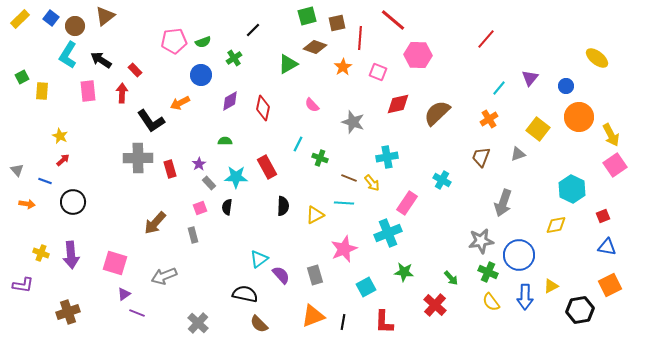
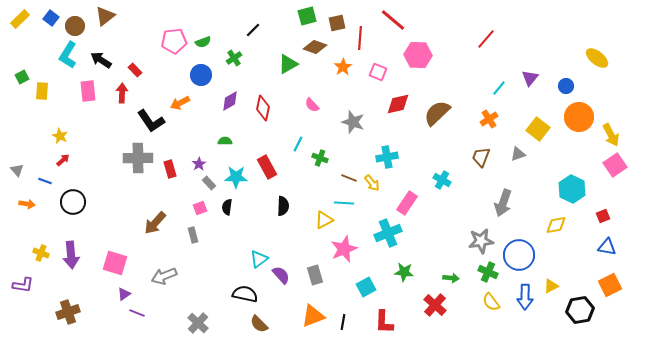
yellow triangle at (315, 215): moved 9 px right, 5 px down
green arrow at (451, 278): rotated 42 degrees counterclockwise
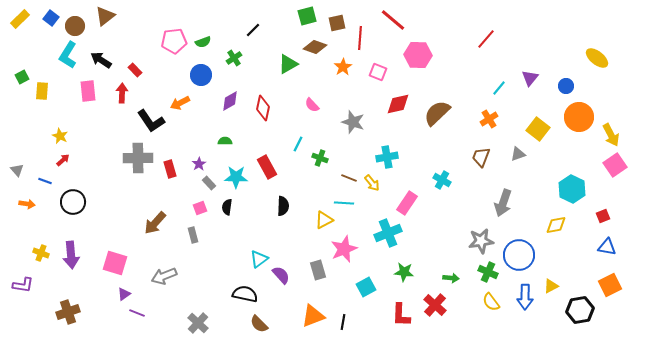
gray rectangle at (315, 275): moved 3 px right, 5 px up
red L-shape at (384, 322): moved 17 px right, 7 px up
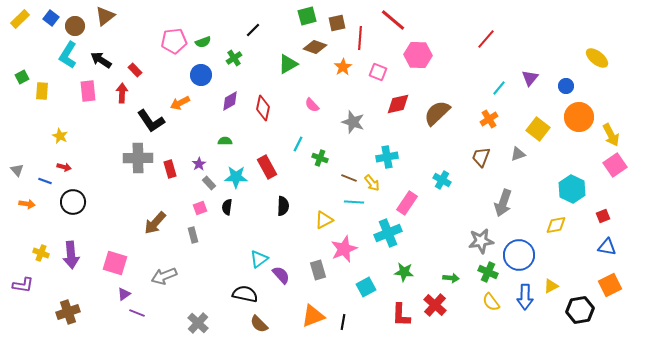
red arrow at (63, 160): moved 1 px right, 7 px down; rotated 56 degrees clockwise
cyan line at (344, 203): moved 10 px right, 1 px up
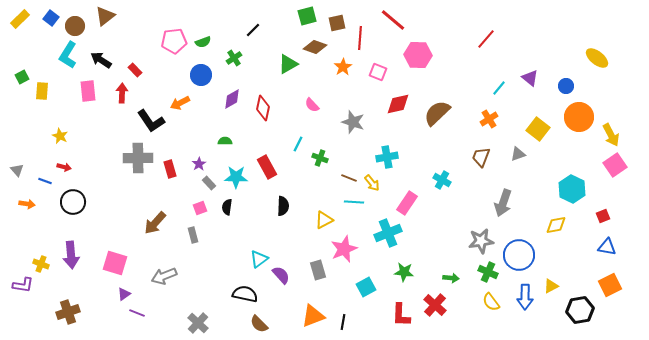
purple triangle at (530, 78): rotated 30 degrees counterclockwise
purple diamond at (230, 101): moved 2 px right, 2 px up
yellow cross at (41, 253): moved 11 px down
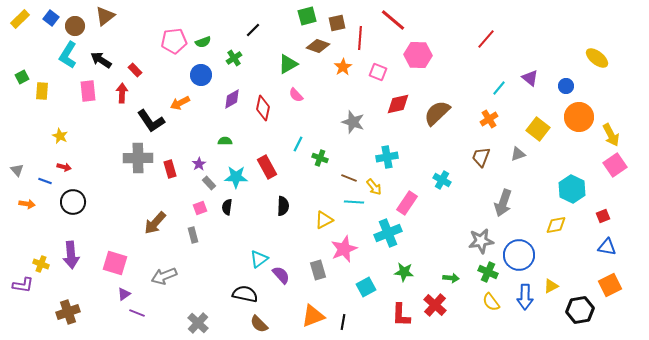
brown diamond at (315, 47): moved 3 px right, 1 px up
pink semicircle at (312, 105): moved 16 px left, 10 px up
yellow arrow at (372, 183): moved 2 px right, 4 px down
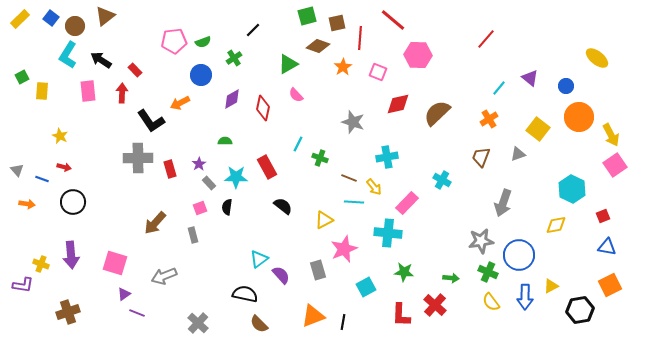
blue line at (45, 181): moved 3 px left, 2 px up
pink rectangle at (407, 203): rotated 10 degrees clockwise
black semicircle at (283, 206): rotated 54 degrees counterclockwise
cyan cross at (388, 233): rotated 28 degrees clockwise
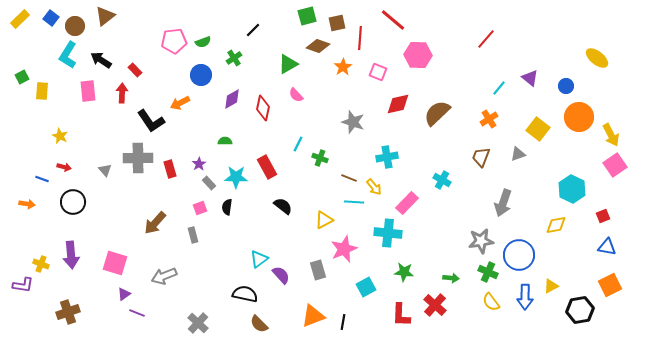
gray triangle at (17, 170): moved 88 px right
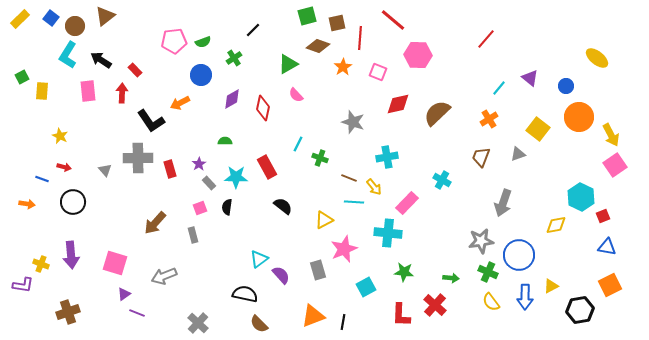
cyan hexagon at (572, 189): moved 9 px right, 8 px down
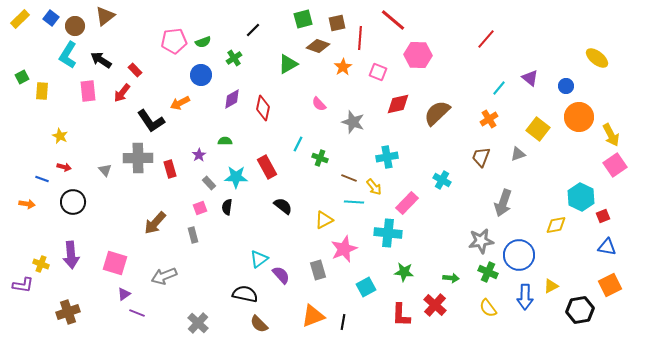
green square at (307, 16): moved 4 px left, 3 px down
red arrow at (122, 93): rotated 144 degrees counterclockwise
pink semicircle at (296, 95): moved 23 px right, 9 px down
purple star at (199, 164): moved 9 px up
yellow semicircle at (491, 302): moved 3 px left, 6 px down
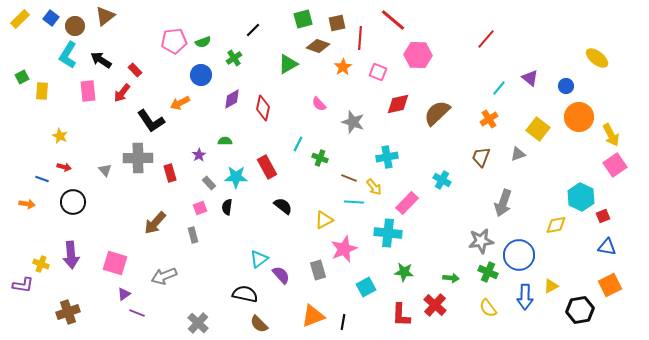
red rectangle at (170, 169): moved 4 px down
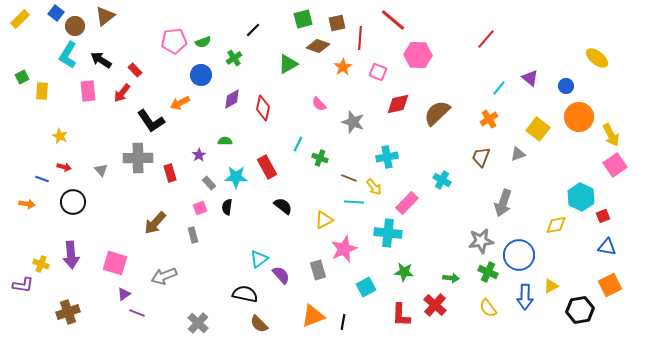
blue square at (51, 18): moved 5 px right, 5 px up
gray triangle at (105, 170): moved 4 px left
